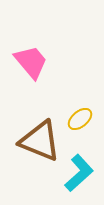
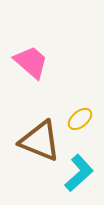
pink trapezoid: rotated 9 degrees counterclockwise
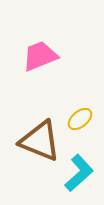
pink trapezoid: moved 9 px right, 6 px up; rotated 63 degrees counterclockwise
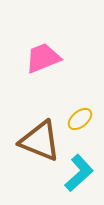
pink trapezoid: moved 3 px right, 2 px down
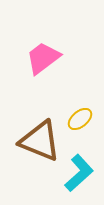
pink trapezoid: rotated 15 degrees counterclockwise
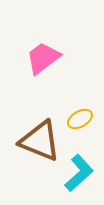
yellow ellipse: rotated 10 degrees clockwise
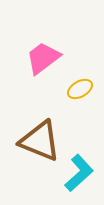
yellow ellipse: moved 30 px up
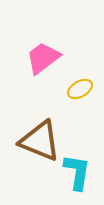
cyan L-shape: moved 2 px left, 1 px up; rotated 39 degrees counterclockwise
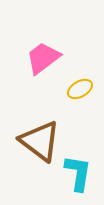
brown triangle: rotated 15 degrees clockwise
cyan L-shape: moved 1 px right, 1 px down
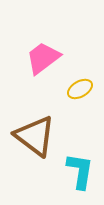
brown triangle: moved 5 px left, 5 px up
cyan L-shape: moved 2 px right, 2 px up
